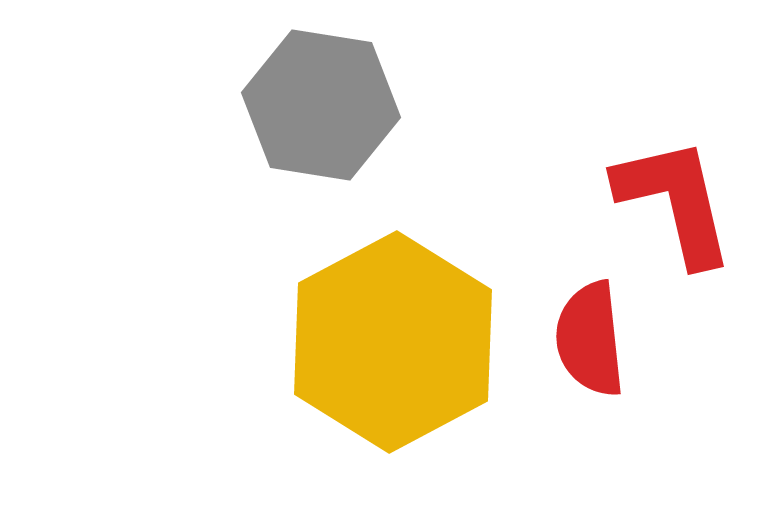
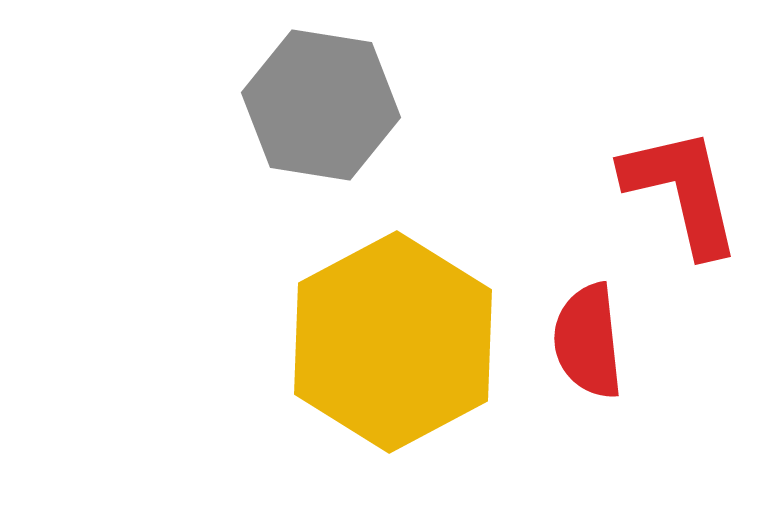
red L-shape: moved 7 px right, 10 px up
red semicircle: moved 2 px left, 2 px down
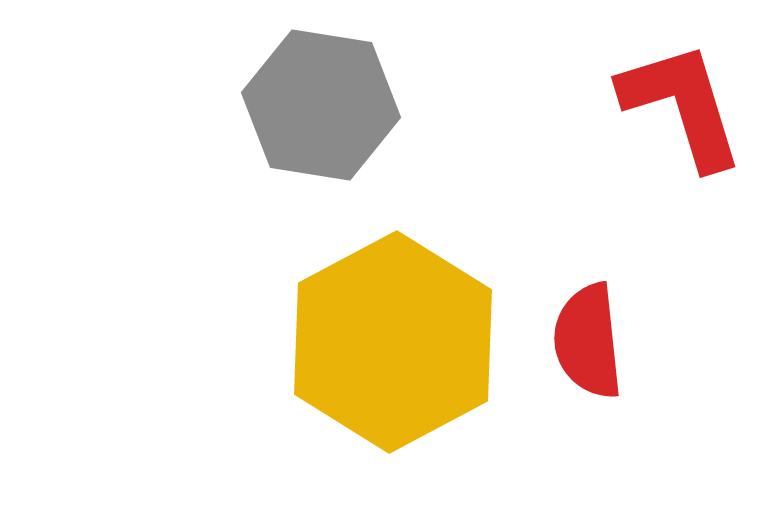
red L-shape: moved 86 px up; rotated 4 degrees counterclockwise
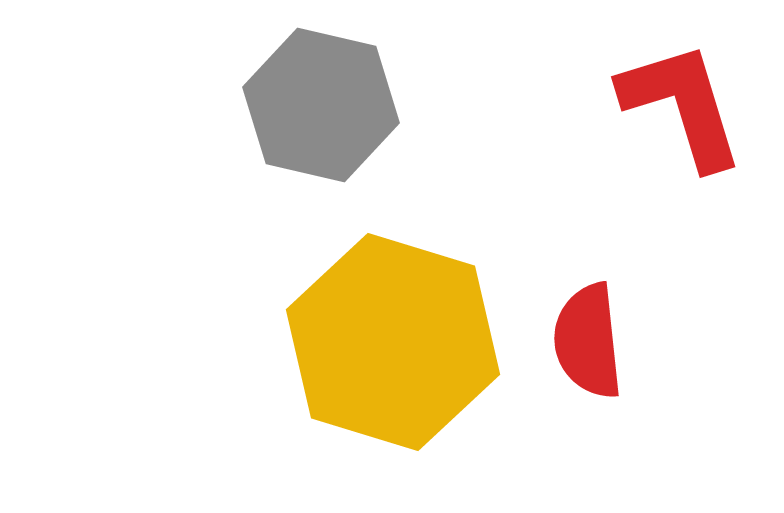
gray hexagon: rotated 4 degrees clockwise
yellow hexagon: rotated 15 degrees counterclockwise
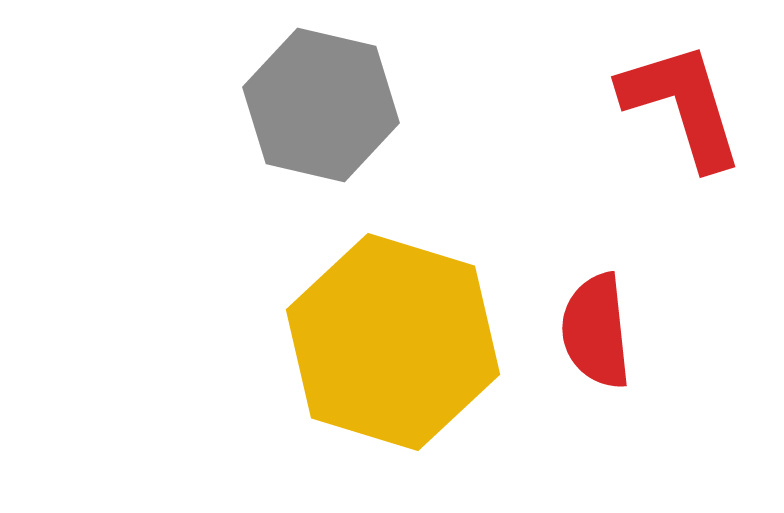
red semicircle: moved 8 px right, 10 px up
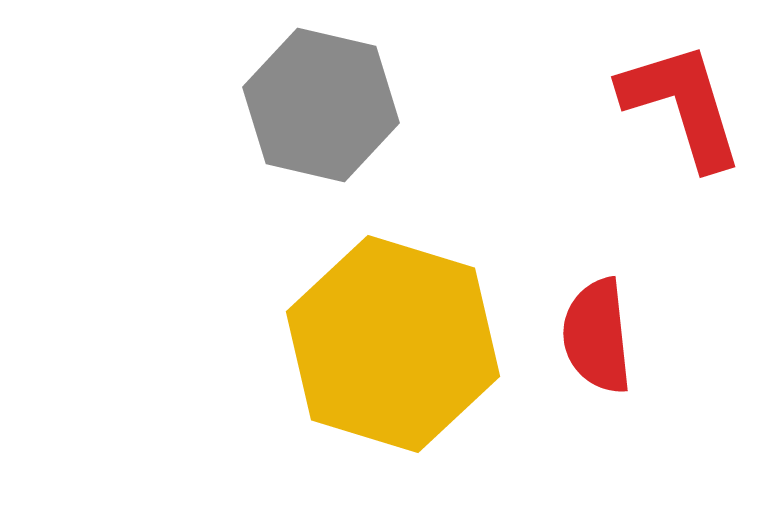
red semicircle: moved 1 px right, 5 px down
yellow hexagon: moved 2 px down
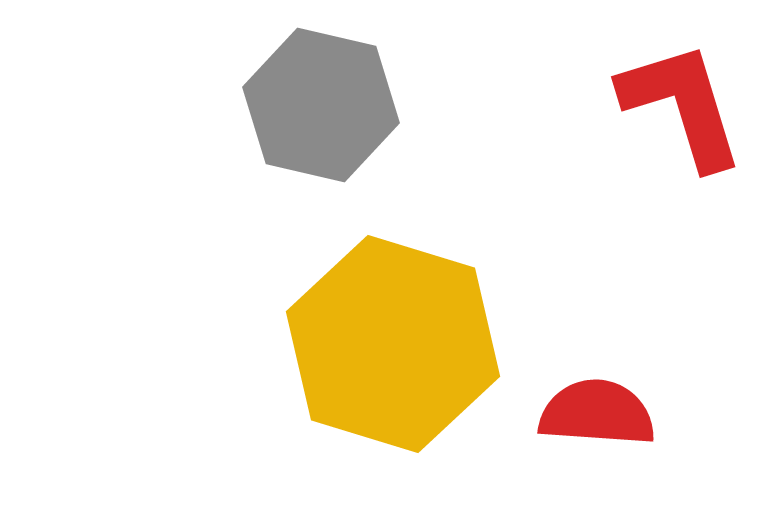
red semicircle: moved 77 px down; rotated 100 degrees clockwise
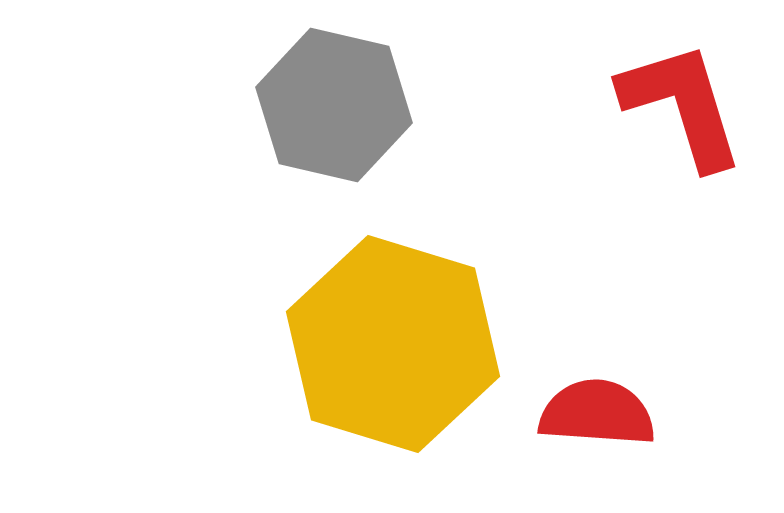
gray hexagon: moved 13 px right
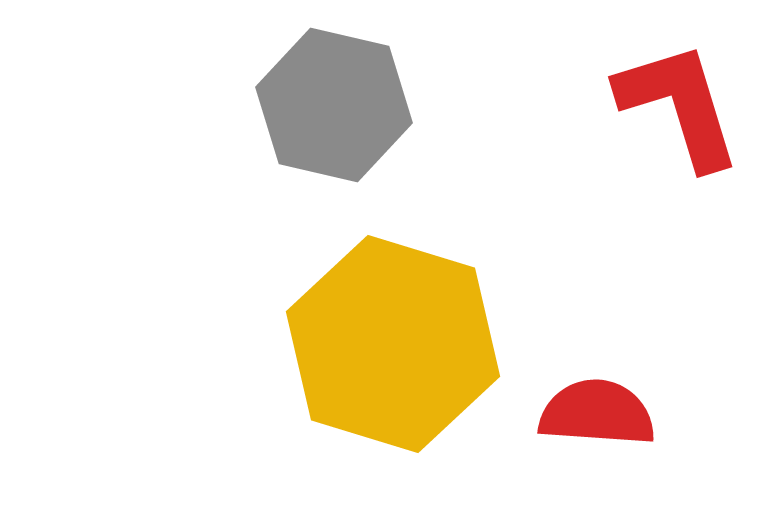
red L-shape: moved 3 px left
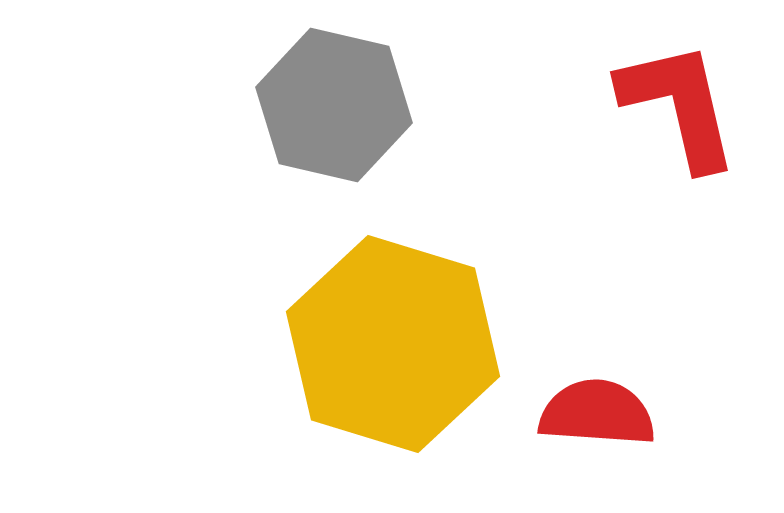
red L-shape: rotated 4 degrees clockwise
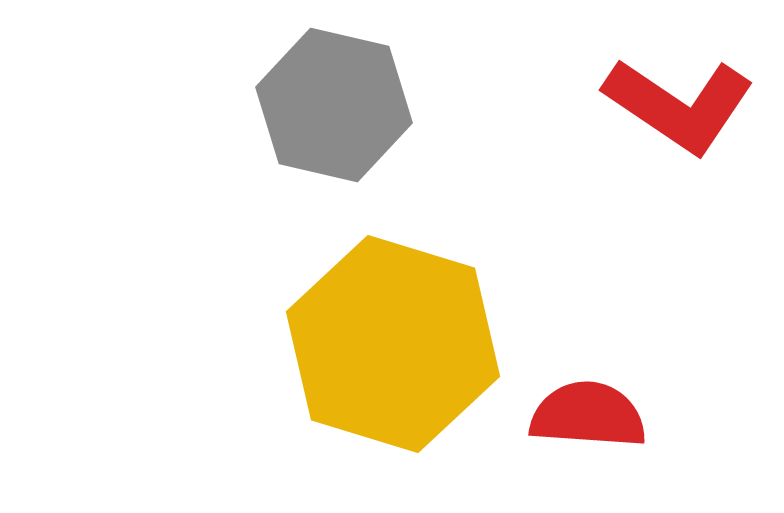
red L-shape: rotated 137 degrees clockwise
red semicircle: moved 9 px left, 2 px down
